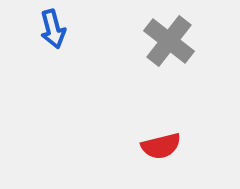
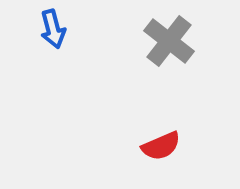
red semicircle: rotated 9 degrees counterclockwise
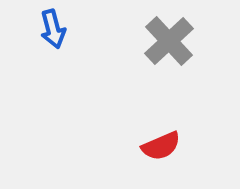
gray cross: rotated 9 degrees clockwise
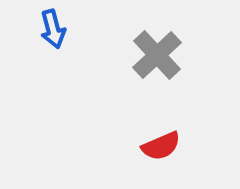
gray cross: moved 12 px left, 14 px down
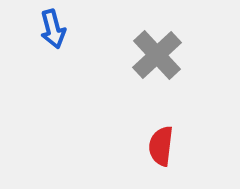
red semicircle: rotated 120 degrees clockwise
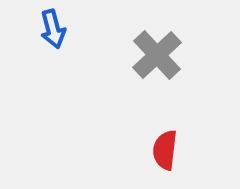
red semicircle: moved 4 px right, 4 px down
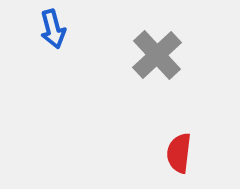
red semicircle: moved 14 px right, 3 px down
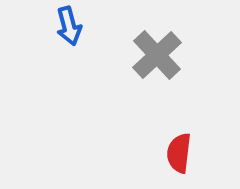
blue arrow: moved 16 px right, 3 px up
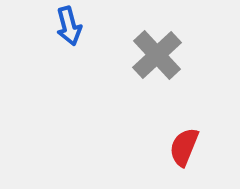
red semicircle: moved 5 px right, 6 px up; rotated 15 degrees clockwise
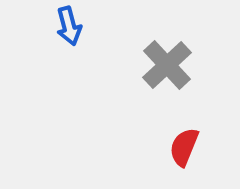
gray cross: moved 10 px right, 10 px down
